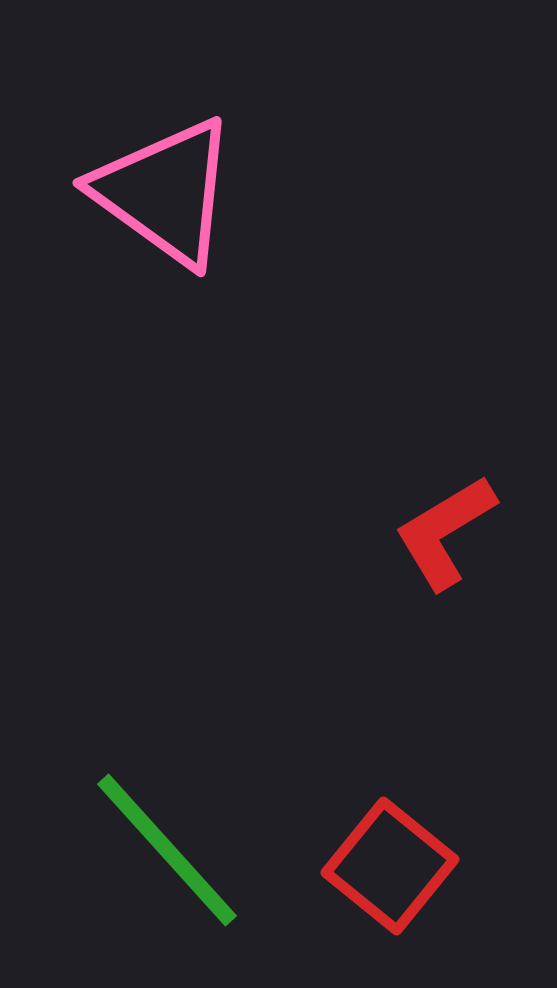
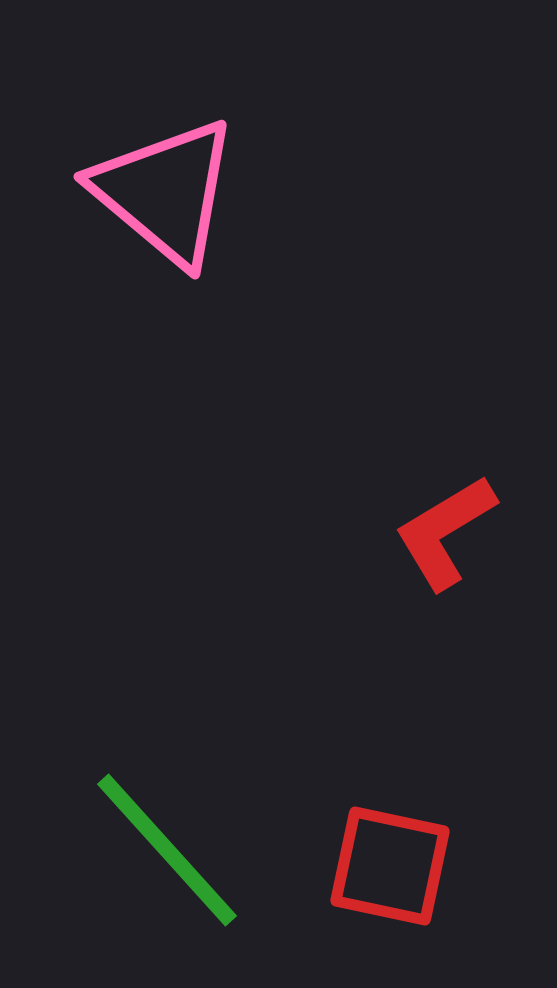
pink triangle: rotated 4 degrees clockwise
red square: rotated 27 degrees counterclockwise
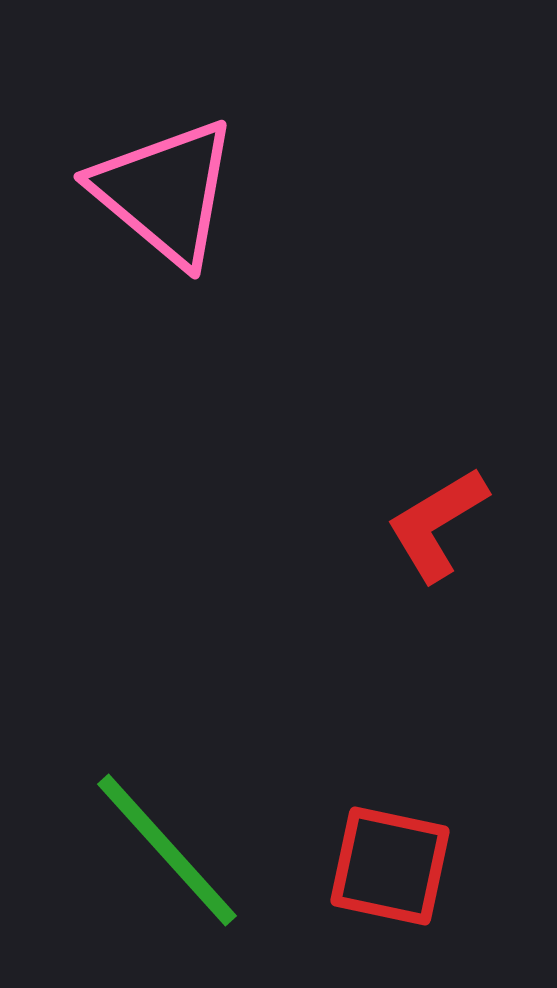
red L-shape: moved 8 px left, 8 px up
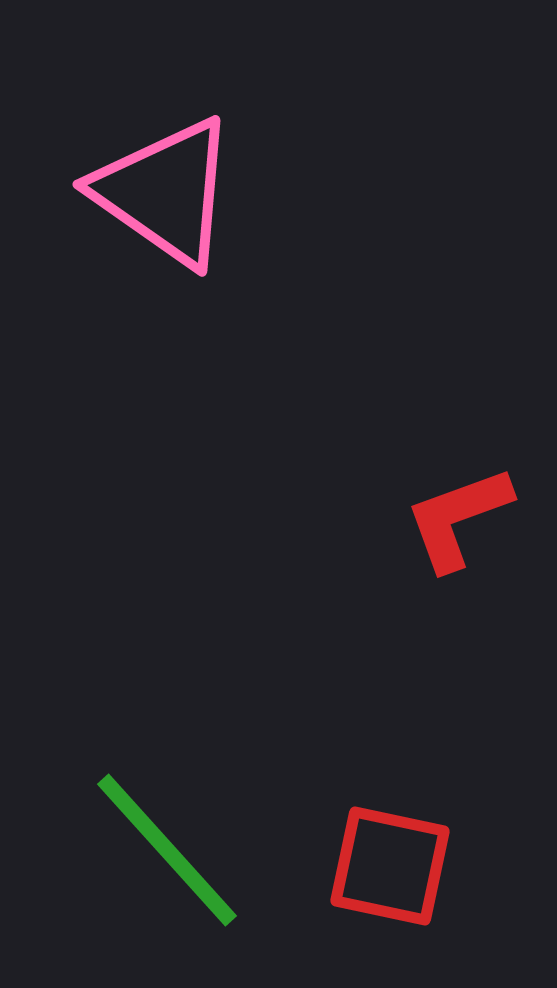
pink triangle: rotated 5 degrees counterclockwise
red L-shape: moved 21 px right, 6 px up; rotated 11 degrees clockwise
